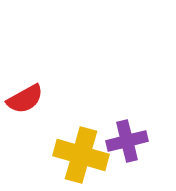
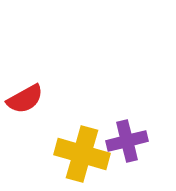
yellow cross: moved 1 px right, 1 px up
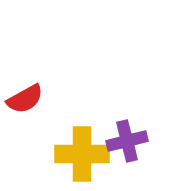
yellow cross: rotated 16 degrees counterclockwise
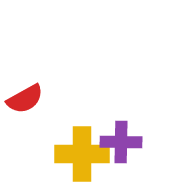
purple cross: moved 6 px left, 1 px down; rotated 15 degrees clockwise
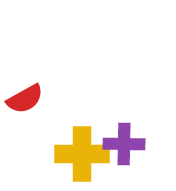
purple cross: moved 3 px right, 2 px down
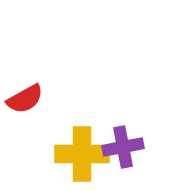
purple cross: moved 1 px left, 3 px down; rotated 12 degrees counterclockwise
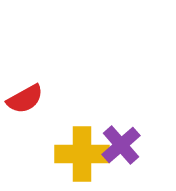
purple cross: moved 2 px left, 2 px up; rotated 30 degrees counterclockwise
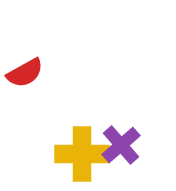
red semicircle: moved 26 px up
